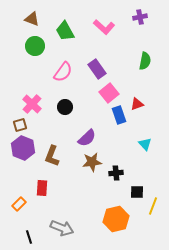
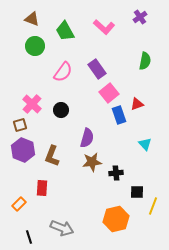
purple cross: rotated 24 degrees counterclockwise
black circle: moved 4 px left, 3 px down
purple semicircle: rotated 30 degrees counterclockwise
purple hexagon: moved 2 px down
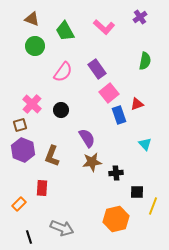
purple semicircle: rotated 48 degrees counterclockwise
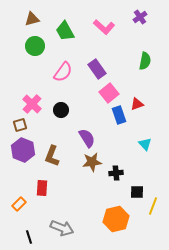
brown triangle: rotated 35 degrees counterclockwise
